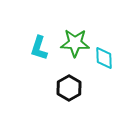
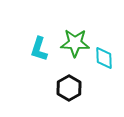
cyan L-shape: moved 1 px down
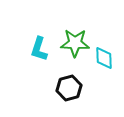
black hexagon: rotated 15 degrees clockwise
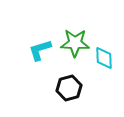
cyan L-shape: moved 1 px right, 1 px down; rotated 55 degrees clockwise
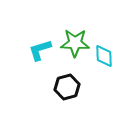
cyan diamond: moved 2 px up
black hexagon: moved 2 px left, 1 px up
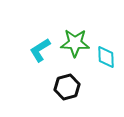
cyan L-shape: rotated 15 degrees counterclockwise
cyan diamond: moved 2 px right, 1 px down
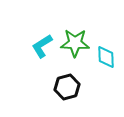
cyan L-shape: moved 2 px right, 4 px up
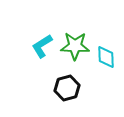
green star: moved 3 px down
black hexagon: moved 1 px down
